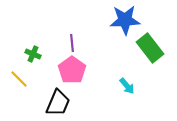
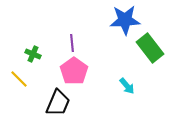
pink pentagon: moved 2 px right, 1 px down
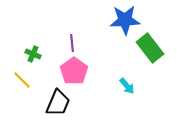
yellow line: moved 3 px right, 1 px down
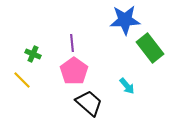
black trapezoid: moved 31 px right; rotated 72 degrees counterclockwise
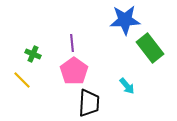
black trapezoid: rotated 52 degrees clockwise
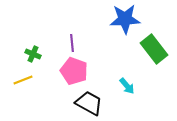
blue star: moved 1 px up
green rectangle: moved 4 px right, 1 px down
pink pentagon: rotated 16 degrees counterclockwise
yellow line: moved 1 px right; rotated 66 degrees counterclockwise
black trapezoid: rotated 64 degrees counterclockwise
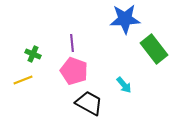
cyan arrow: moved 3 px left, 1 px up
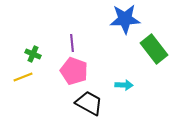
yellow line: moved 3 px up
cyan arrow: rotated 48 degrees counterclockwise
